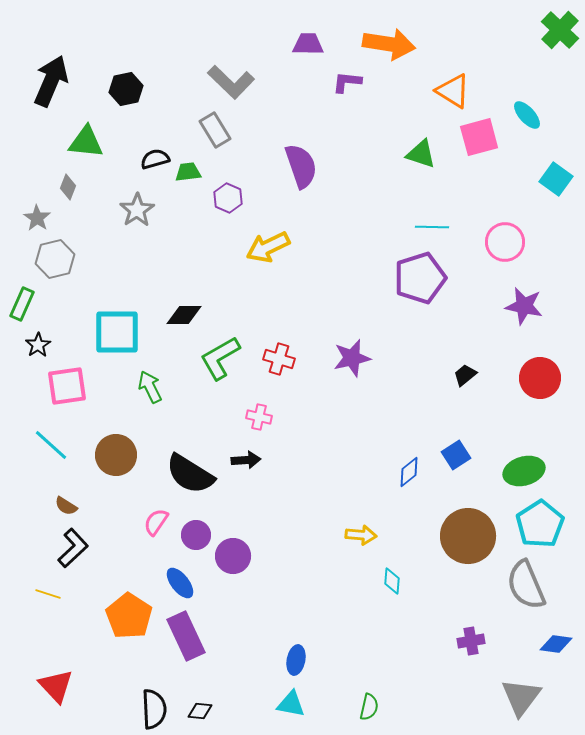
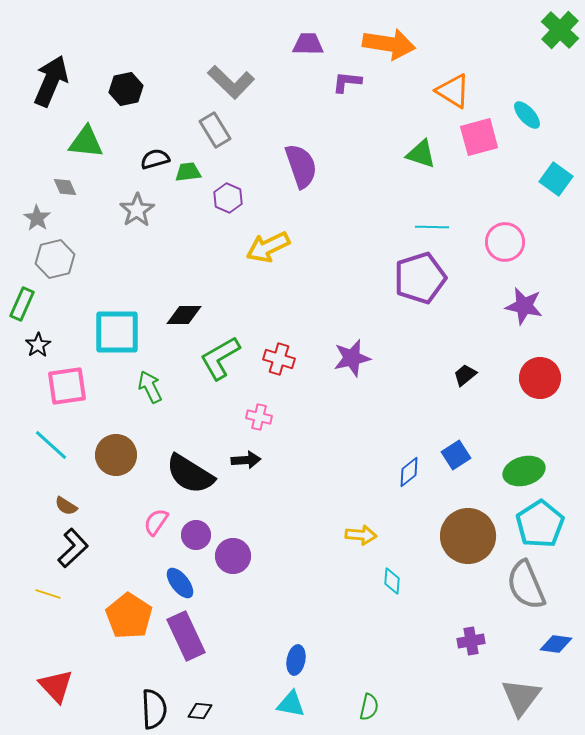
gray diamond at (68, 187): moved 3 px left; rotated 45 degrees counterclockwise
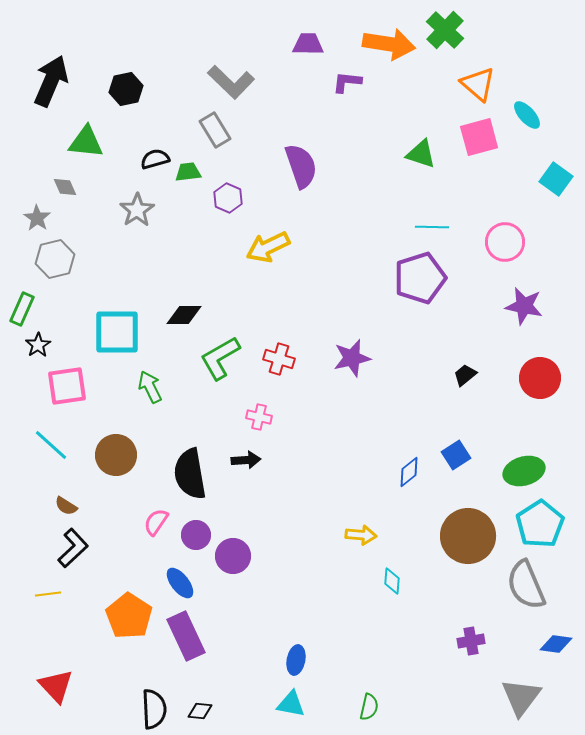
green cross at (560, 30): moved 115 px left
orange triangle at (453, 91): moved 25 px right, 7 px up; rotated 9 degrees clockwise
green rectangle at (22, 304): moved 5 px down
black semicircle at (190, 474): rotated 48 degrees clockwise
yellow line at (48, 594): rotated 25 degrees counterclockwise
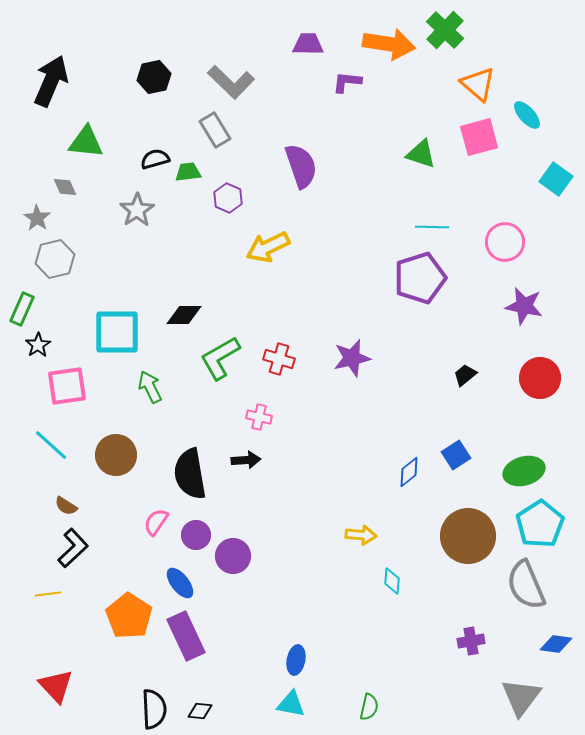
black hexagon at (126, 89): moved 28 px right, 12 px up
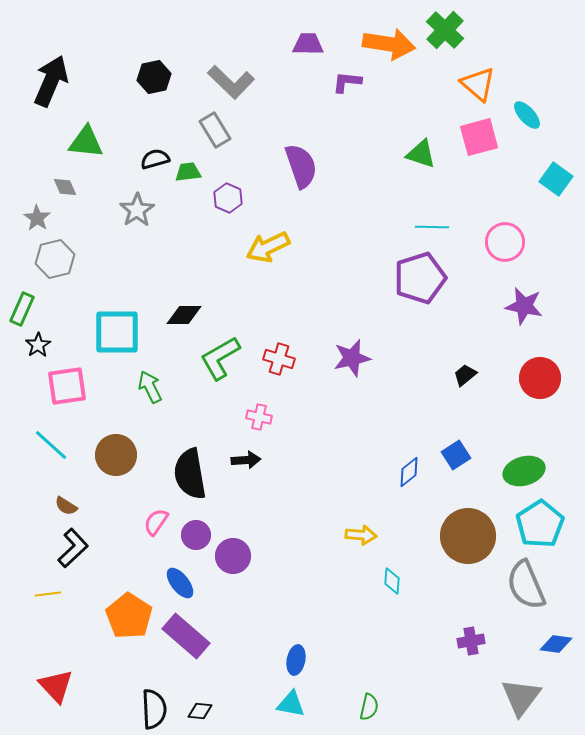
purple rectangle at (186, 636): rotated 24 degrees counterclockwise
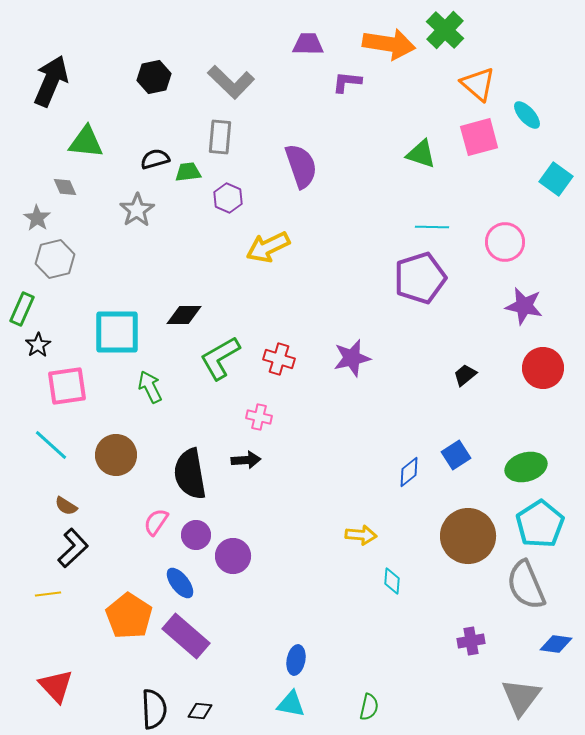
gray rectangle at (215, 130): moved 5 px right, 7 px down; rotated 36 degrees clockwise
red circle at (540, 378): moved 3 px right, 10 px up
green ellipse at (524, 471): moved 2 px right, 4 px up
